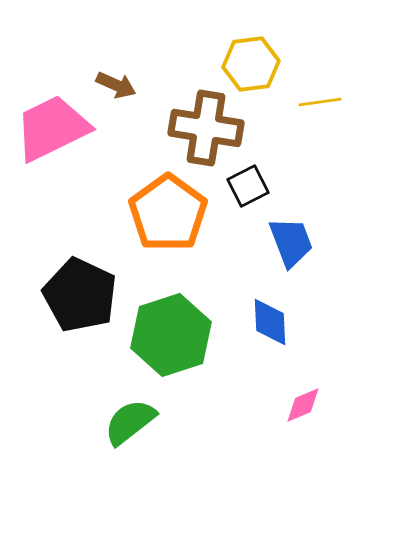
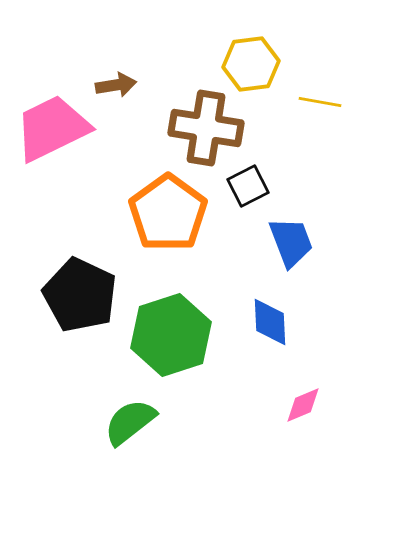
brown arrow: rotated 33 degrees counterclockwise
yellow line: rotated 18 degrees clockwise
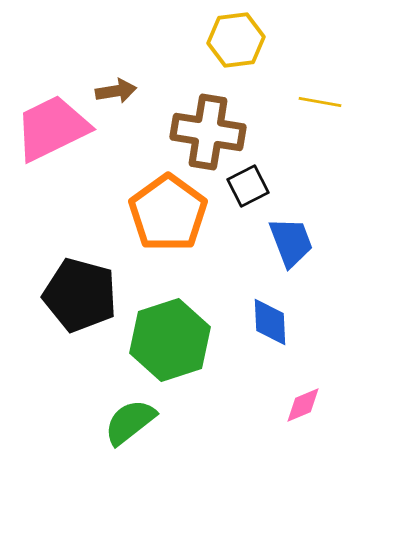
yellow hexagon: moved 15 px left, 24 px up
brown arrow: moved 6 px down
brown cross: moved 2 px right, 4 px down
black pentagon: rotated 10 degrees counterclockwise
green hexagon: moved 1 px left, 5 px down
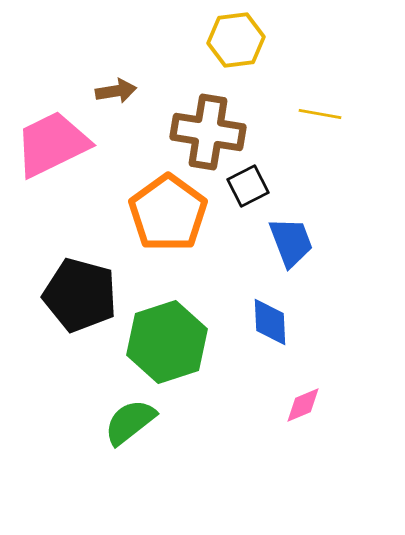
yellow line: moved 12 px down
pink trapezoid: moved 16 px down
green hexagon: moved 3 px left, 2 px down
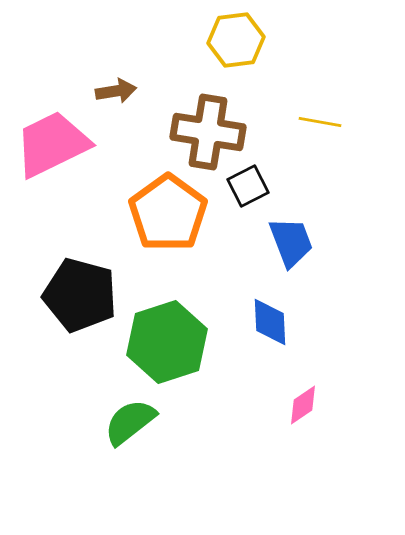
yellow line: moved 8 px down
pink diamond: rotated 12 degrees counterclockwise
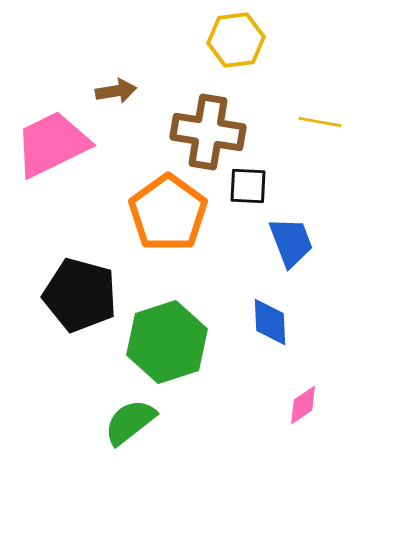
black square: rotated 30 degrees clockwise
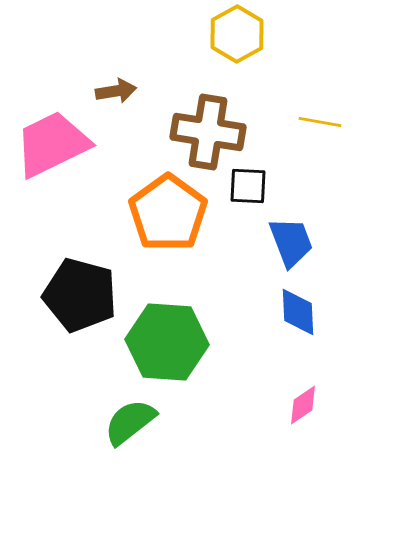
yellow hexagon: moved 1 px right, 6 px up; rotated 22 degrees counterclockwise
blue diamond: moved 28 px right, 10 px up
green hexagon: rotated 22 degrees clockwise
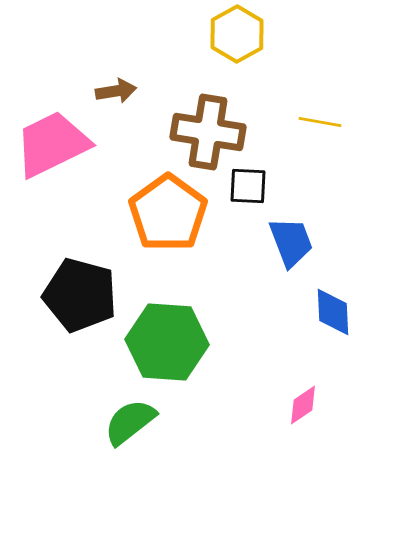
blue diamond: moved 35 px right
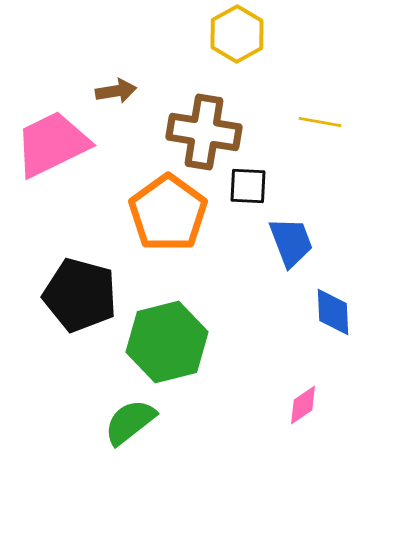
brown cross: moved 4 px left
green hexagon: rotated 18 degrees counterclockwise
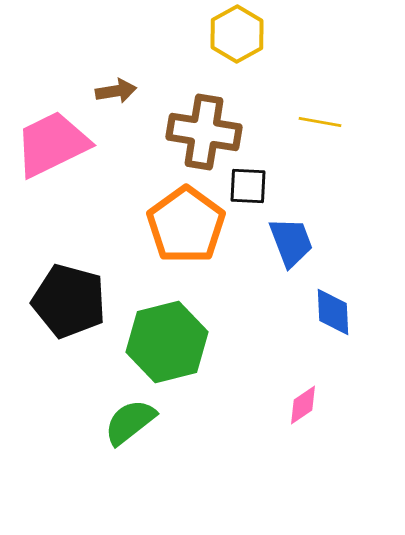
orange pentagon: moved 18 px right, 12 px down
black pentagon: moved 11 px left, 6 px down
